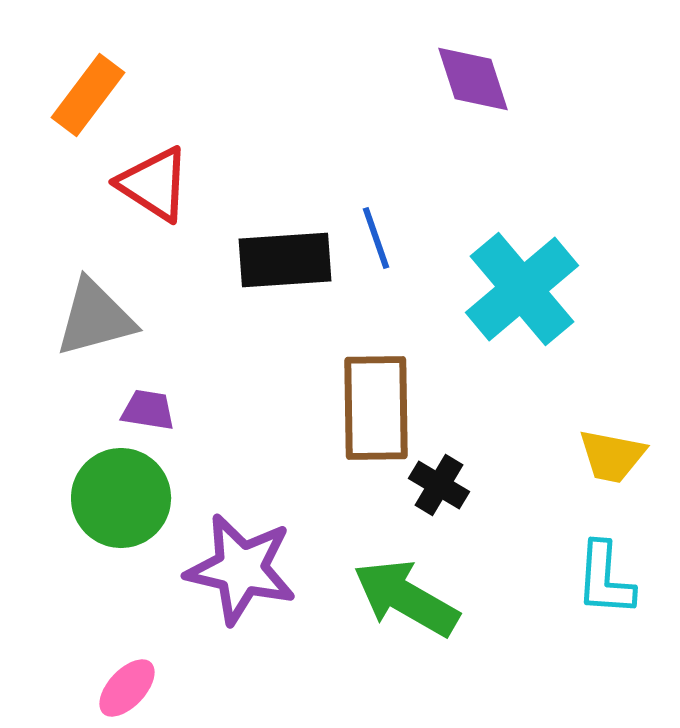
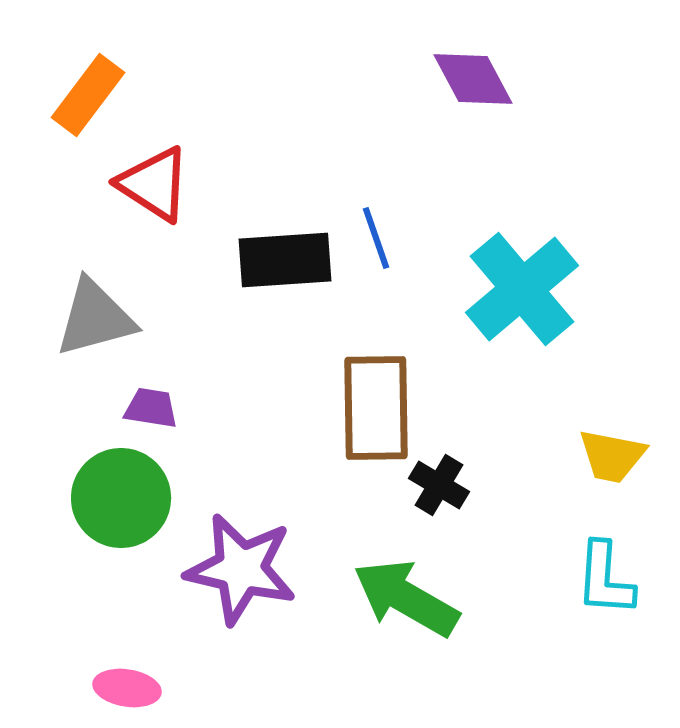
purple diamond: rotated 10 degrees counterclockwise
purple trapezoid: moved 3 px right, 2 px up
pink ellipse: rotated 56 degrees clockwise
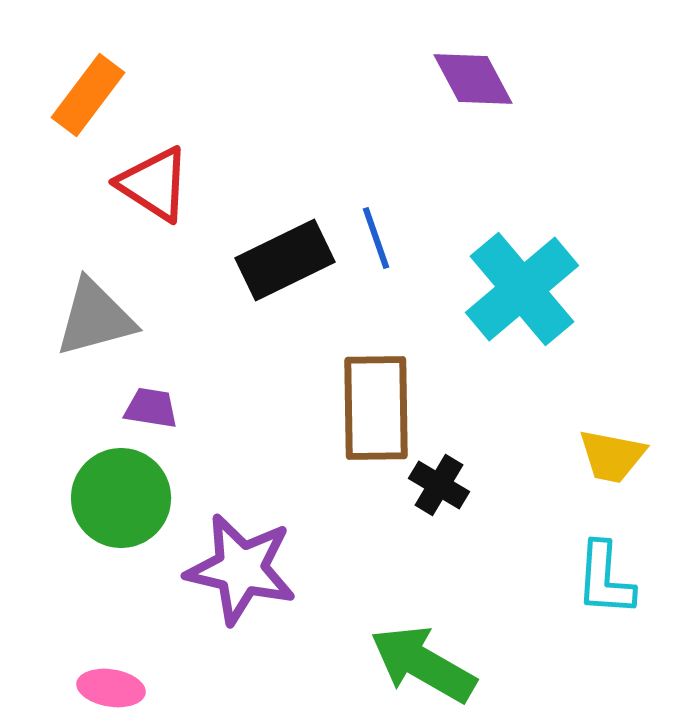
black rectangle: rotated 22 degrees counterclockwise
green arrow: moved 17 px right, 66 px down
pink ellipse: moved 16 px left
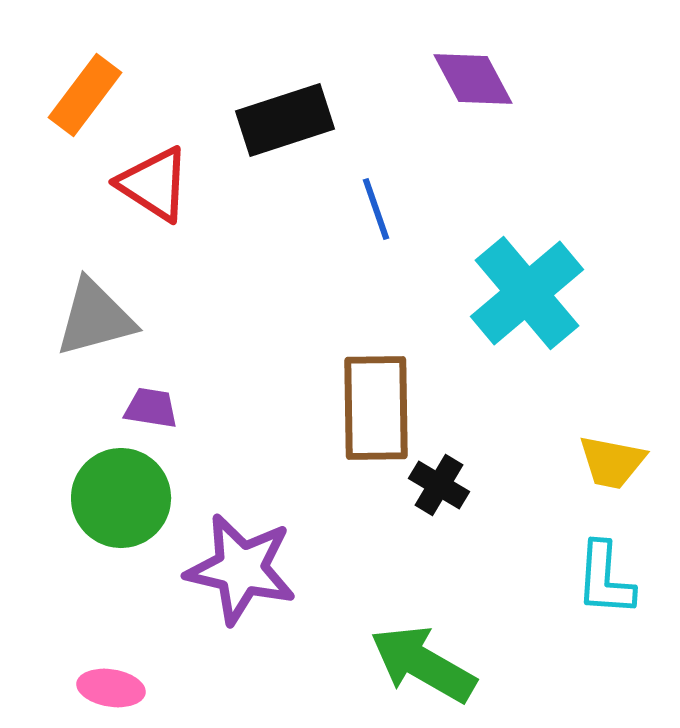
orange rectangle: moved 3 px left
blue line: moved 29 px up
black rectangle: moved 140 px up; rotated 8 degrees clockwise
cyan cross: moved 5 px right, 4 px down
yellow trapezoid: moved 6 px down
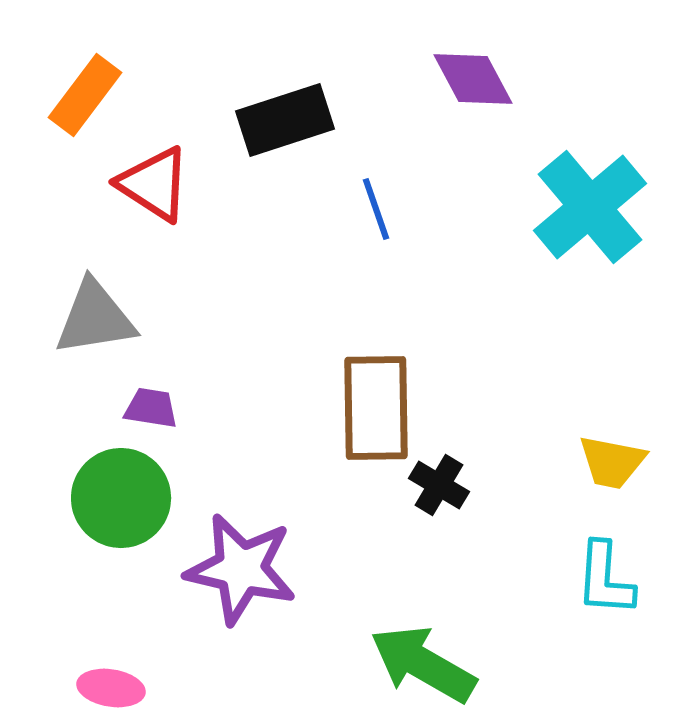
cyan cross: moved 63 px right, 86 px up
gray triangle: rotated 6 degrees clockwise
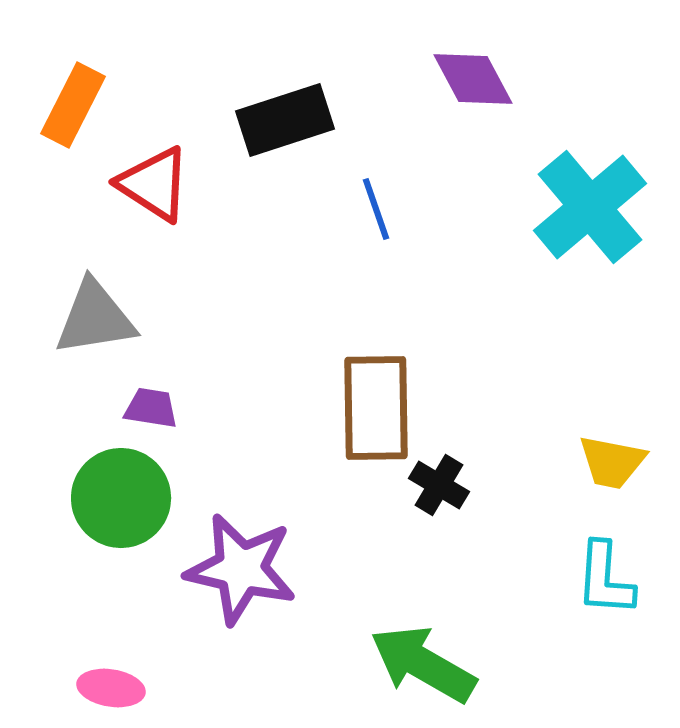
orange rectangle: moved 12 px left, 10 px down; rotated 10 degrees counterclockwise
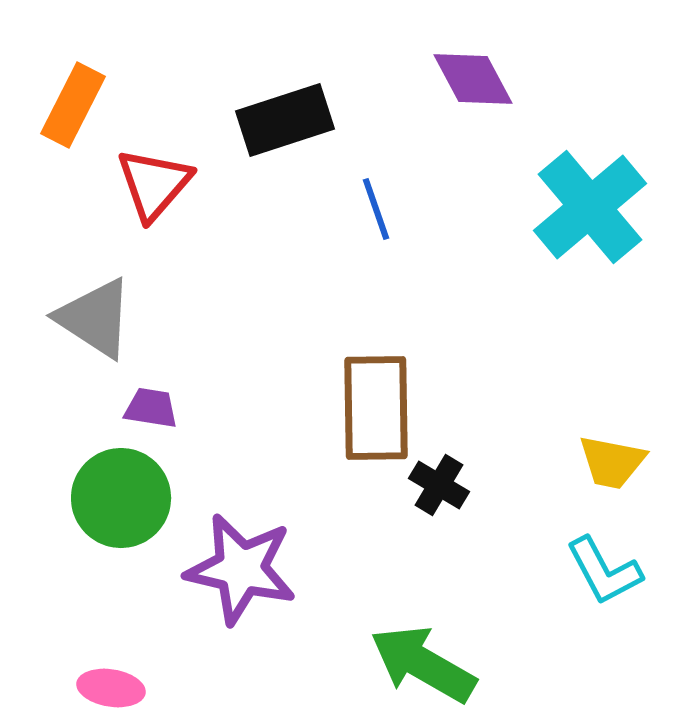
red triangle: rotated 38 degrees clockwise
gray triangle: rotated 42 degrees clockwise
cyan L-shape: moved 1 px left, 8 px up; rotated 32 degrees counterclockwise
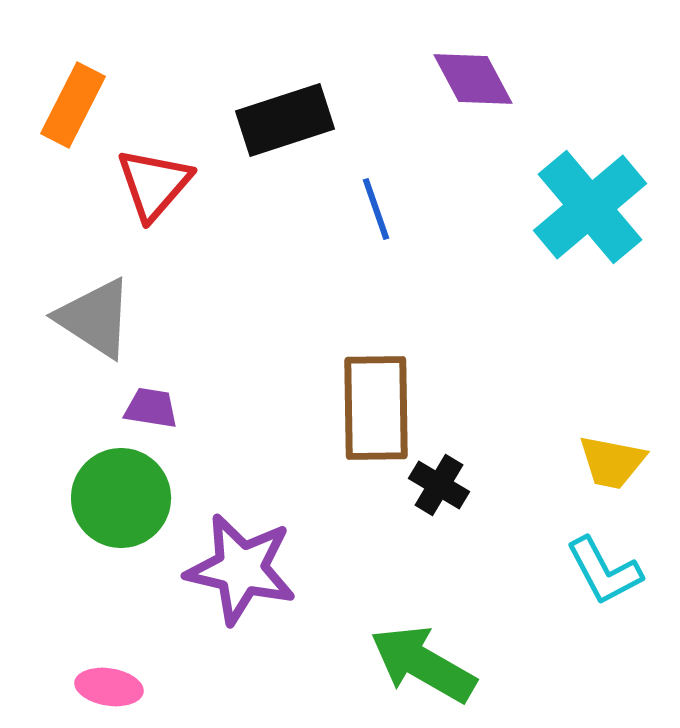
pink ellipse: moved 2 px left, 1 px up
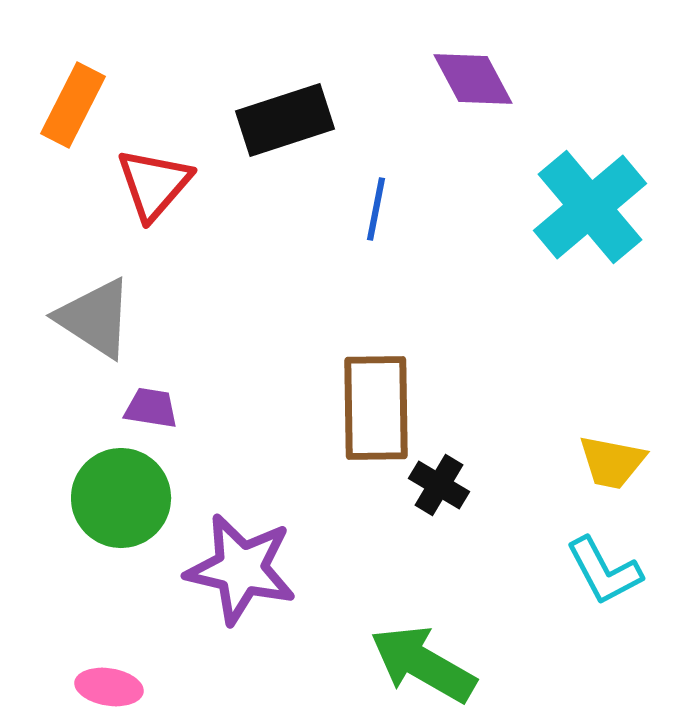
blue line: rotated 30 degrees clockwise
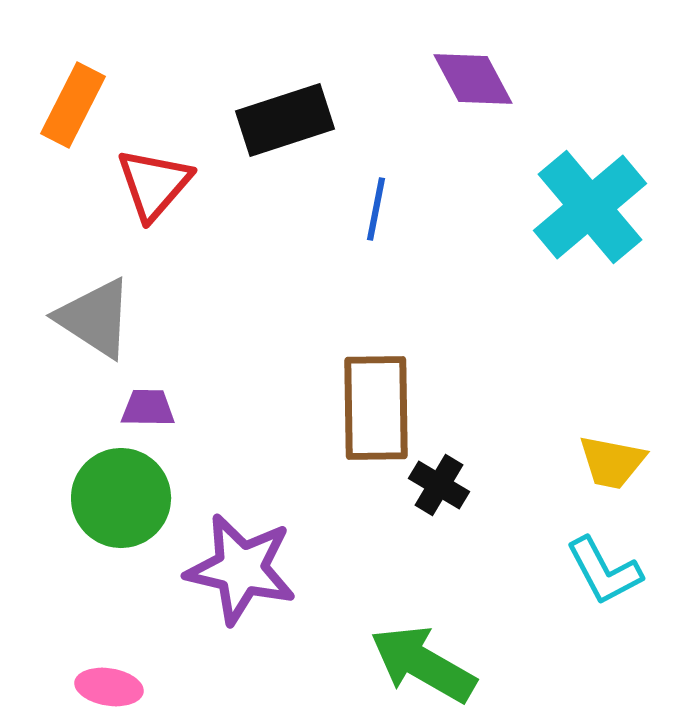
purple trapezoid: moved 3 px left; rotated 8 degrees counterclockwise
